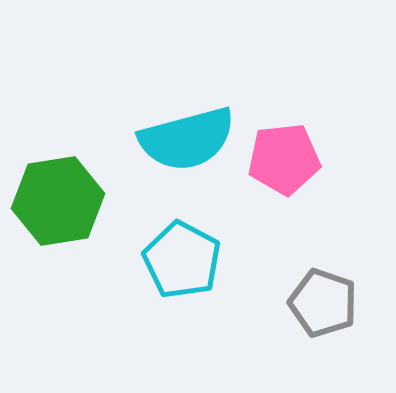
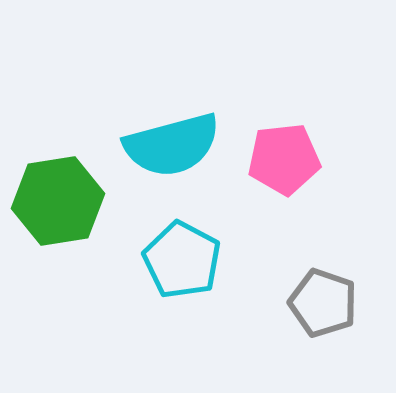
cyan semicircle: moved 15 px left, 6 px down
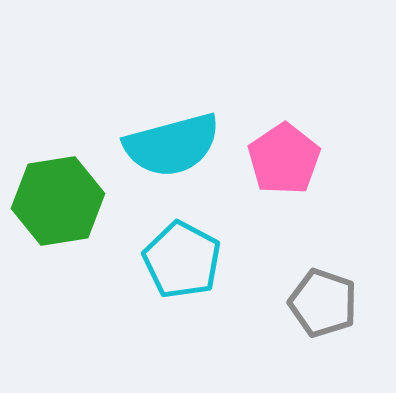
pink pentagon: rotated 28 degrees counterclockwise
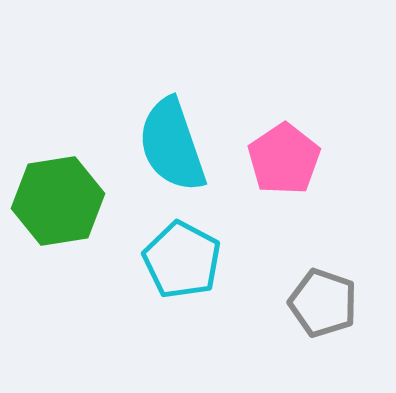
cyan semicircle: rotated 86 degrees clockwise
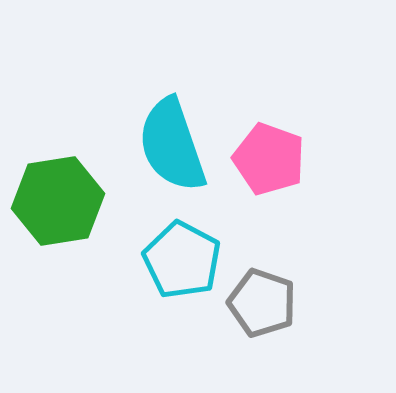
pink pentagon: moved 15 px left; rotated 18 degrees counterclockwise
gray pentagon: moved 61 px left
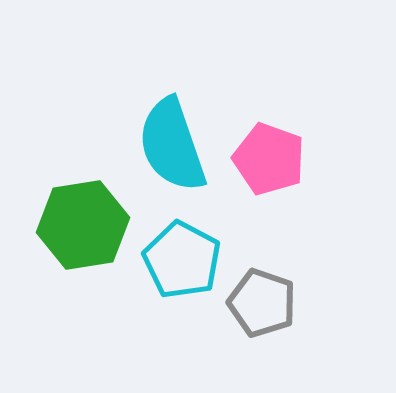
green hexagon: moved 25 px right, 24 px down
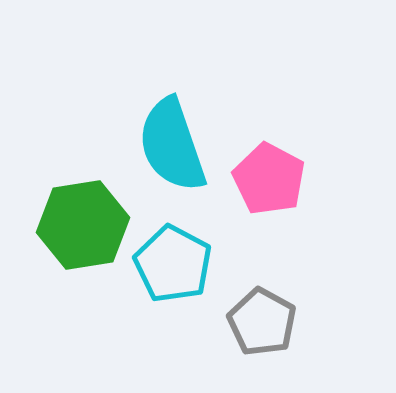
pink pentagon: moved 20 px down; rotated 8 degrees clockwise
cyan pentagon: moved 9 px left, 4 px down
gray pentagon: moved 19 px down; rotated 10 degrees clockwise
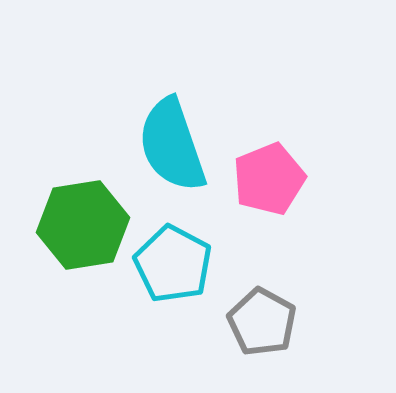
pink pentagon: rotated 22 degrees clockwise
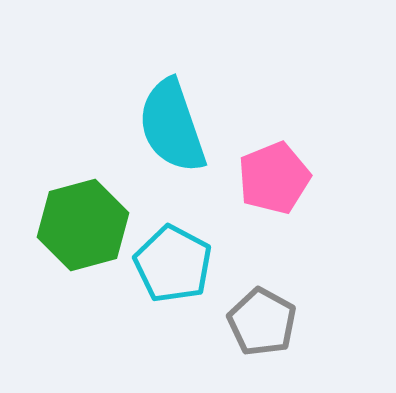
cyan semicircle: moved 19 px up
pink pentagon: moved 5 px right, 1 px up
green hexagon: rotated 6 degrees counterclockwise
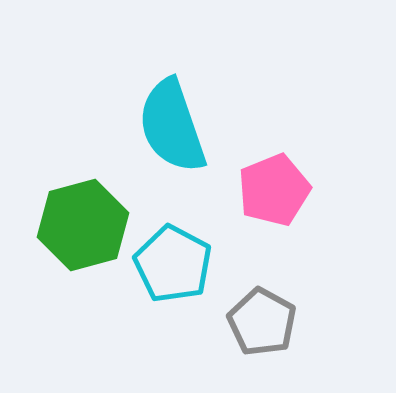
pink pentagon: moved 12 px down
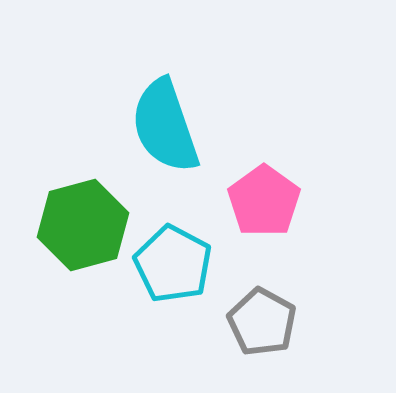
cyan semicircle: moved 7 px left
pink pentagon: moved 10 px left, 11 px down; rotated 14 degrees counterclockwise
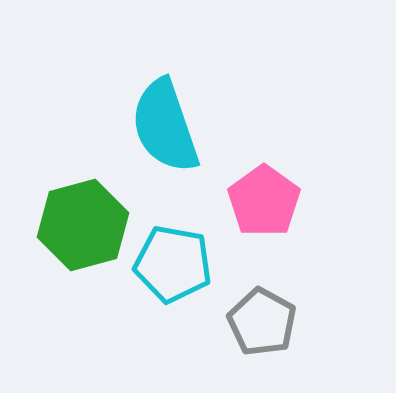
cyan pentagon: rotated 18 degrees counterclockwise
